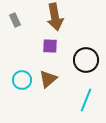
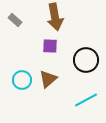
gray rectangle: rotated 24 degrees counterclockwise
cyan line: rotated 40 degrees clockwise
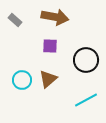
brown arrow: rotated 68 degrees counterclockwise
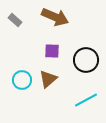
brown arrow: rotated 12 degrees clockwise
purple square: moved 2 px right, 5 px down
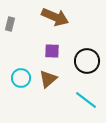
gray rectangle: moved 5 px left, 4 px down; rotated 64 degrees clockwise
black circle: moved 1 px right, 1 px down
cyan circle: moved 1 px left, 2 px up
cyan line: rotated 65 degrees clockwise
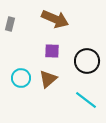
brown arrow: moved 2 px down
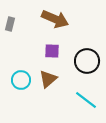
cyan circle: moved 2 px down
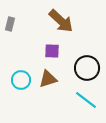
brown arrow: moved 6 px right, 2 px down; rotated 20 degrees clockwise
black circle: moved 7 px down
brown triangle: rotated 24 degrees clockwise
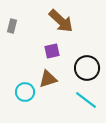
gray rectangle: moved 2 px right, 2 px down
purple square: rotated 14 degrees counterclockwise
cyan circle: moved 4 px right, 12 px down
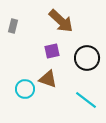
gray rectangle: moved 1 px right
black circle: moved 10 px up
brown triangle: rotated 36 degrees clockwise
cyan circle: moved 3 px up
